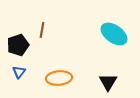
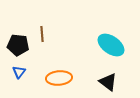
brown line: moved 4 px down; rotated 14 degrees counterclockwise
cyan ellipse: moved 3 px left, 11 px down
black pentagon: rotated 25 degrees clockwise
black triangle: rotated 24 degrees counterclockwise
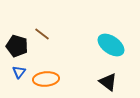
brown line: rotated 49 degrees counterclockwise
black pentagon: moved 1 px left, 1 px down; rotated 10 degrees clockwise
orange ellipse: moved 13 px left, 1 px down
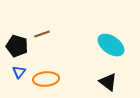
brown line: rotated 56 degrees counterclockwise
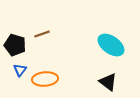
black pentagon: moved 2 px left, 1 px up
blue triangle: moved 1 px right, 2 px up
orange ellipse: moved 1 px left
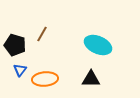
brown line: rotated 42 degrees counterclockwise
cyan ellipse: moved 13 px left; rotated 12 degrees counterclockwise
black triangle: moved 17 px left, 3 px up; rotated 36 degrees counterclockwise
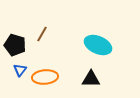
orange ellipse: moved 2 px up
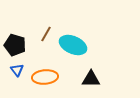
brown line: moved 4 px right
cyan ellipse: moved 25 px left
blue triangle: moved 3 px left; rotated 16 degrees counterclockwise
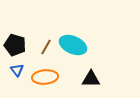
brown line: moved 13 px down
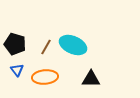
black pentagon: moved 1 px up
